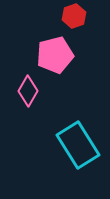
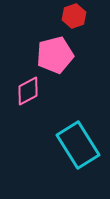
pink diamond: rotated 32 degrees clockwise
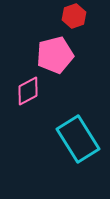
cyan rectangle: moved 6 px up
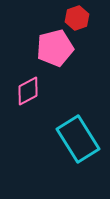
red hexagon: moved 3 px right, 2 px down
pink pentagon: moved 7 px up
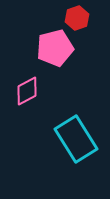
pink diamond: moved 1 px left
cyan rectangle: moved 2 px left
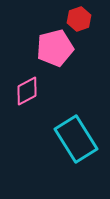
red hexagon: moved 2 px right, 1 px down
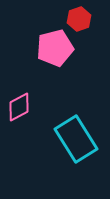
pink diamond: moved 8 px left, 16 px down
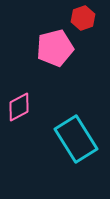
red hexagon: moved 4 px right, 1 px up
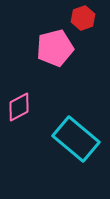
cyan rectangle: rotated 18 degrees counterclockwise
